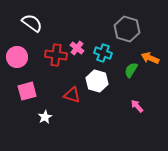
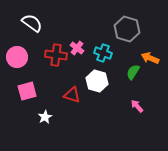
green semicircle: moved 2 px right, 2 px down
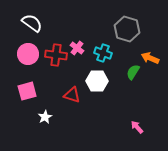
pink circle: moved 11 px right, 3 px up
white hexagon: rotated 15 degrees counterclockwise
pink arrow: moved 21 px down
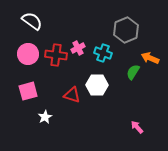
white semicircle: moved 2 px up
gray hexagon: moved 1 px left, 1 px down; rotated 20 degrees clockwise
pink cross: moved 1 px right; rotated 24 degrees clockwise
white hexagon: moved 4 px down
pink square: moved 1 px right
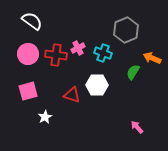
orange arrow: moved 2 px right
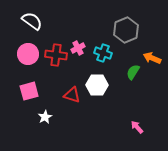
pink square: moved 1 px right
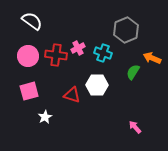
pink circle: moved 2 px down
pink arrow: moved 2 px left
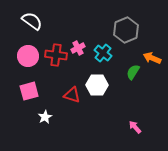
cyan cross: rotated 18 degrees clockwise
